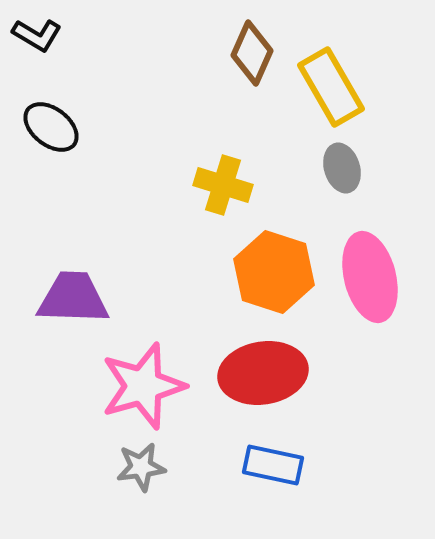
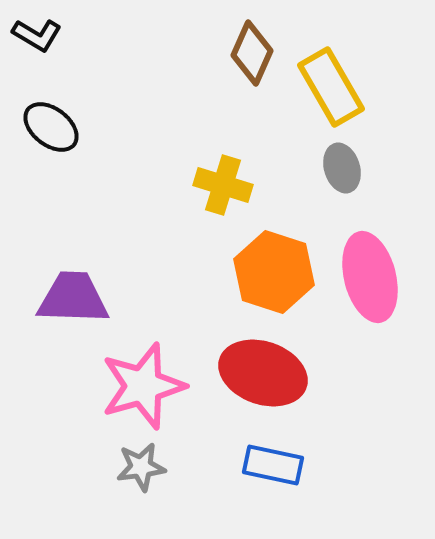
red ellipse: rotated 28 degrees clockwise
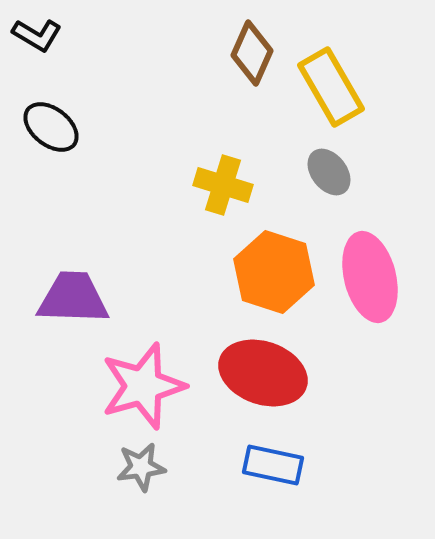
gray ellipse: moved 13 px left, 4 px down; rotated 21 degrees counterclockwise
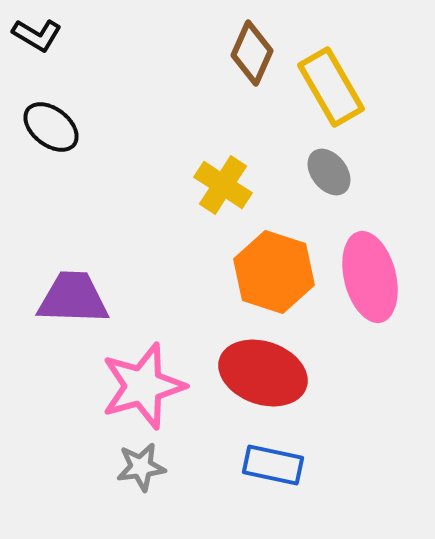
yellow cross: rotated 16 degrees clockwise
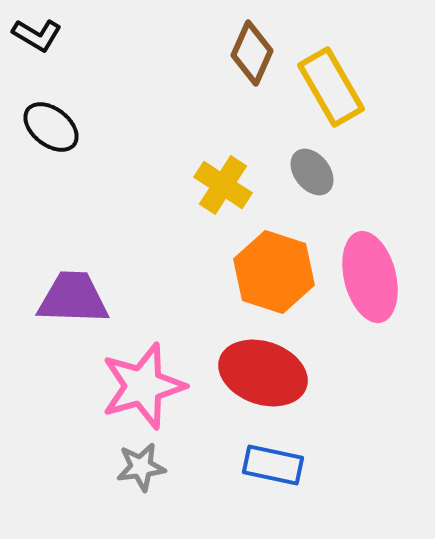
gray ellipse: moved 17 px left
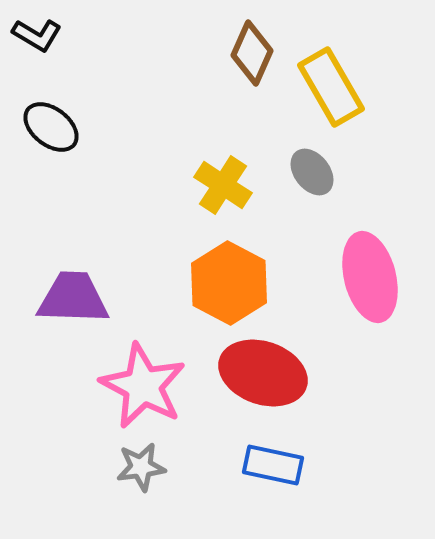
orange hexagon: moved 45 px left, 11 px down; rotated 10 degrees clockwise
pink star: rotated 28 degrees counterclockwise
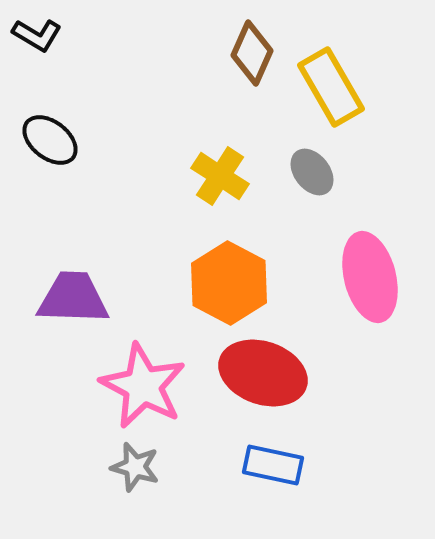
black ellipse: moved 1 px left, 13 px down
yellow cross: moved 3 px left, 9 px up
gray star: moved 6 px left; rotated 24 degrees clockwise
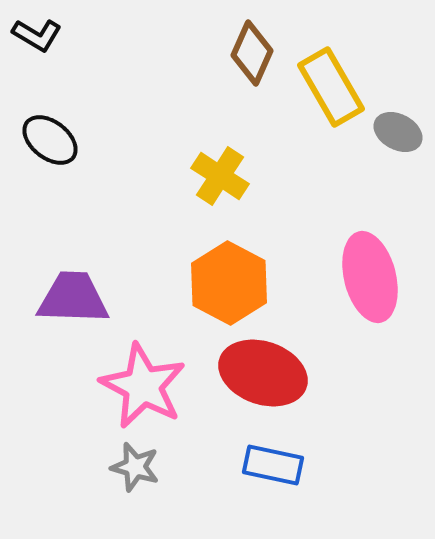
gray ellipse: moved 86 px right, 40 px up; rotated 24 degrees counterclockwise
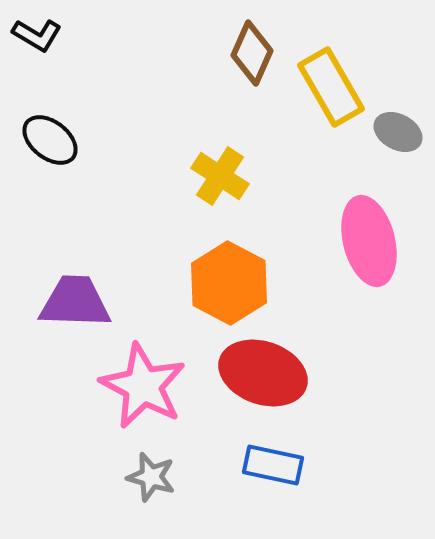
pink ellipse: moved 1 px left, 36 px up
purple trapezoid: moved 2 px right, 4 px down
gray star: moved 16 px right, 10 px down
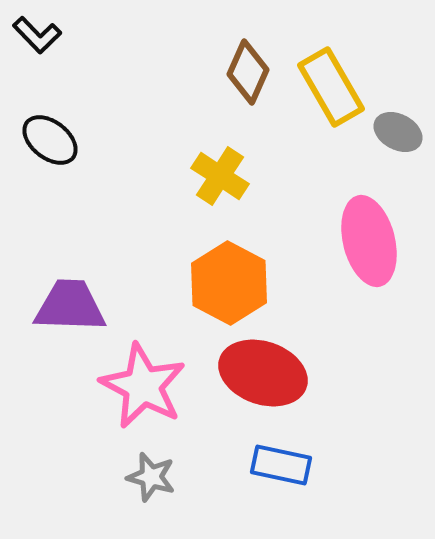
black L-shape: rotated 15 degrees clockwise
brown diamond: moved 4 px left, 19 px down
purple trapezoid: moved 5 px left, 4 px down
blue rectangle: moved 8 px right
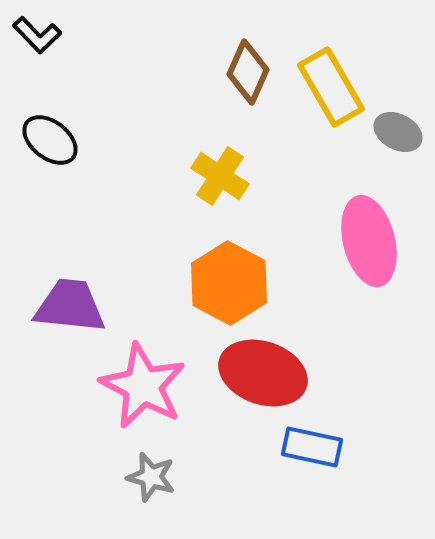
purple trapezoid: rotated 4 degrees clockwise
blue rectangle: moved 31 px right, 18 px up
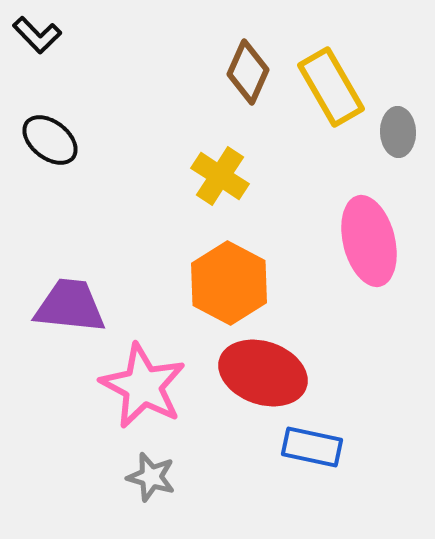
gray ellipse: rotated 60 degrees clockwise
